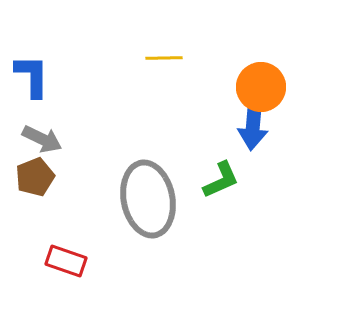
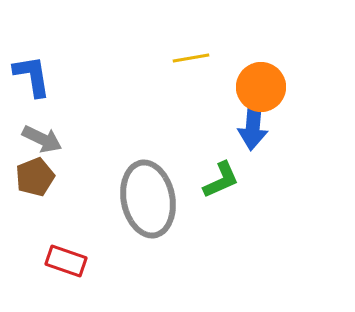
yellow line: moved 27 px right; rotated 9 degrees counterclockwise
blue L-shape: rotated 9 degrees counterclockwise
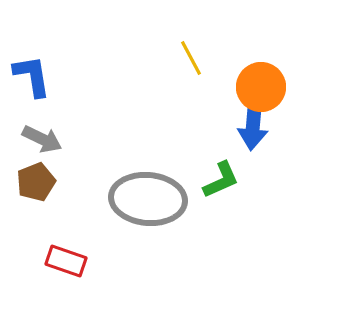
yellow line: rotated 72 degrees clockwise
brown pentagon: moved 1 px right, 5 px down
gray ellipse: rotated 74 degrees counterclockwise
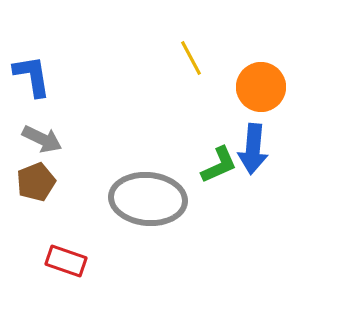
blue arrow: moved 24 px down
green L-shape: moved 2 px left, 15 px up
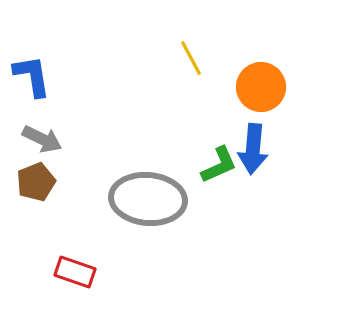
red rectangle: moved 9 px right, 11 px down
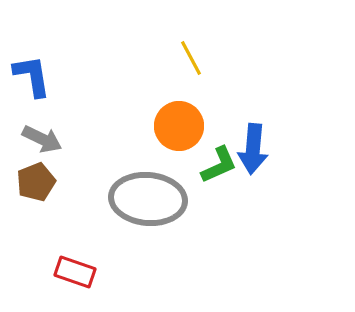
orange circle: moved 82 px left, 39 px down
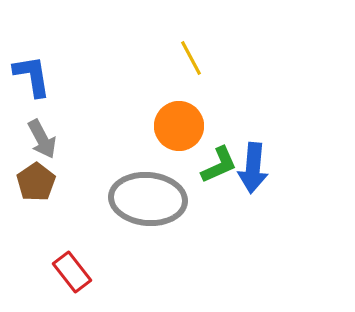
gray arrow: rotated 36 degrees clockwise
blue arrow: moved 19 px down
brown pentagon: rotated 12 degrees counterclockwise
red rectangle: moved 3 px left; rotated 33 degrees clockwise
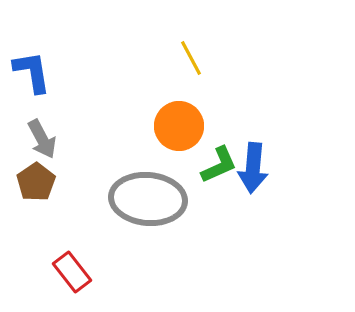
blue L-shape: moved 4 px up
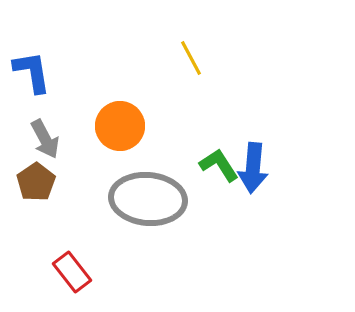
orange circle: moved 59 px left
gray arrow: moved 3 px right
green L-shape: rotated 99 degrees counterclockwise
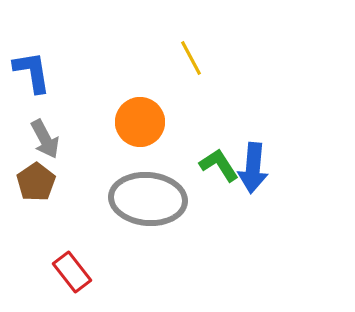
orange circle: moved 20 px right, 4 px up
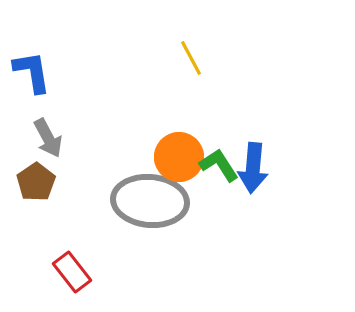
orange circle: moved 39 px right, 35 px down
gray arrow: moved 3 px right, 1 px up
gray ellipse: moved 2 px right, 2 px down
